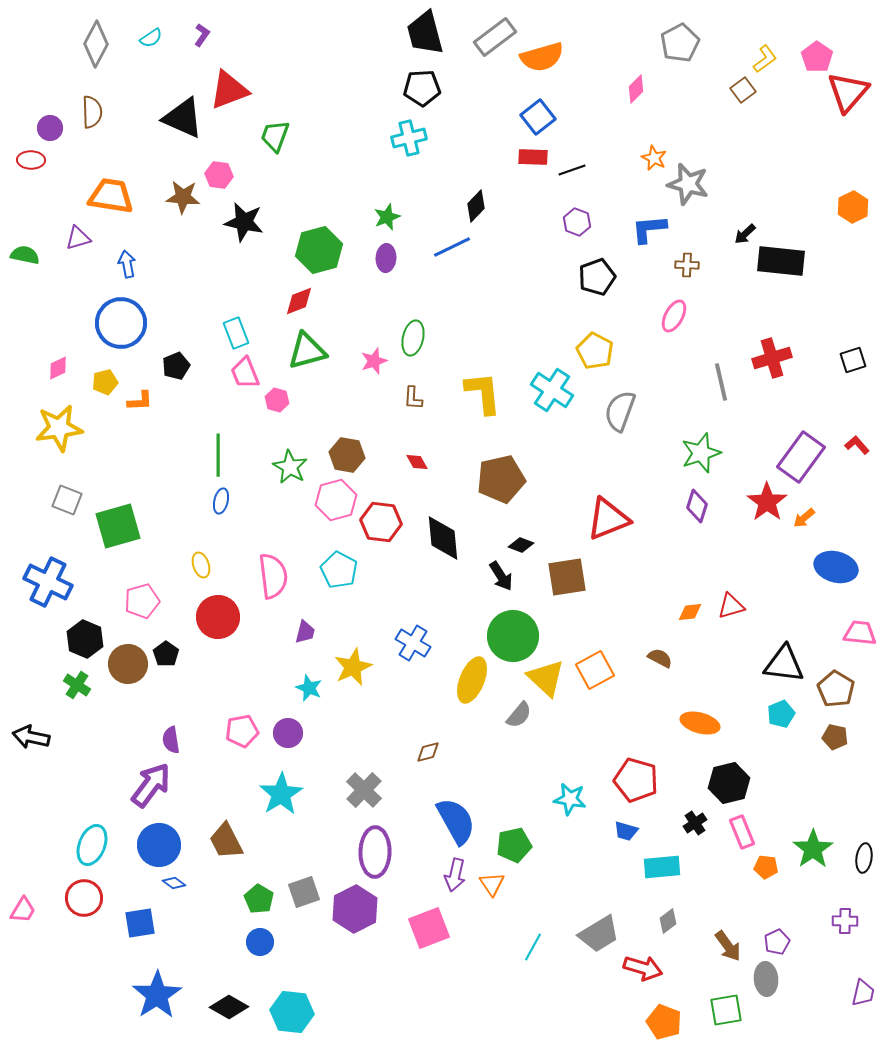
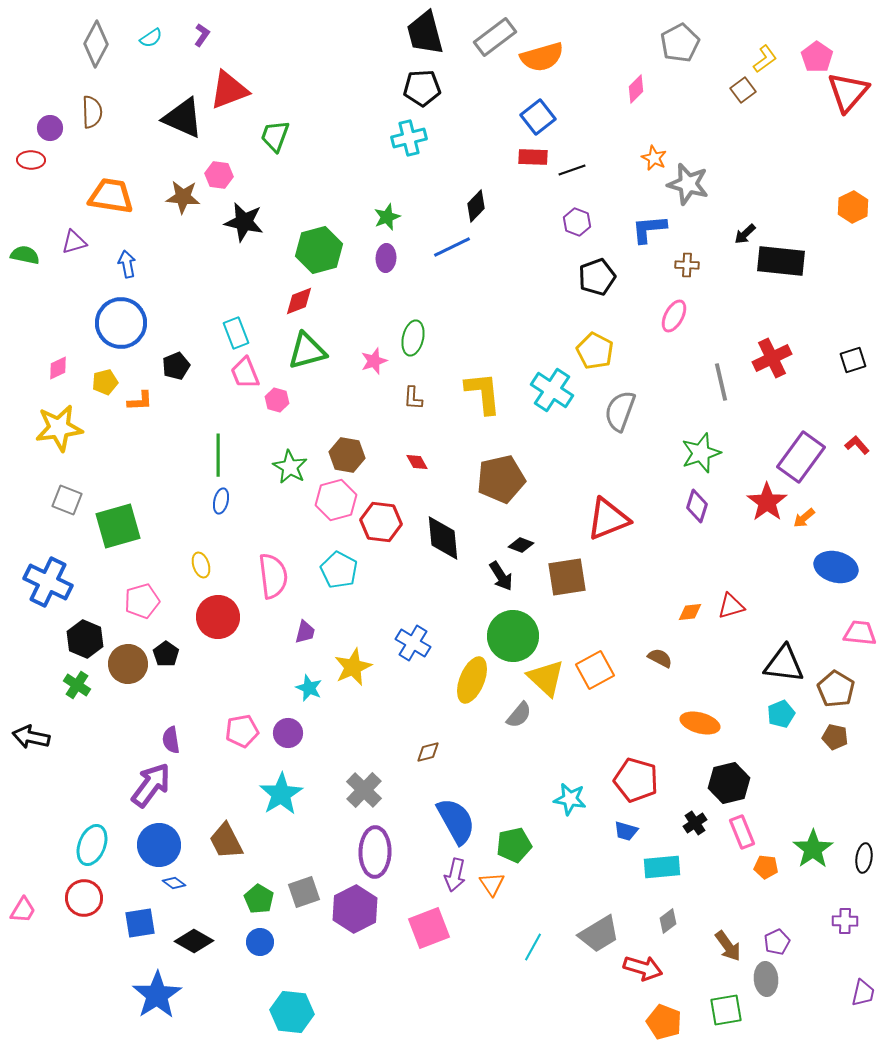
purple triangle at (78, 238): moved 4 px left, 4 px down
red cross at (772, 358): rotated 9 degrees counterclockwise
black diamond at (229, 1007): moved 35 px left, 66 px up
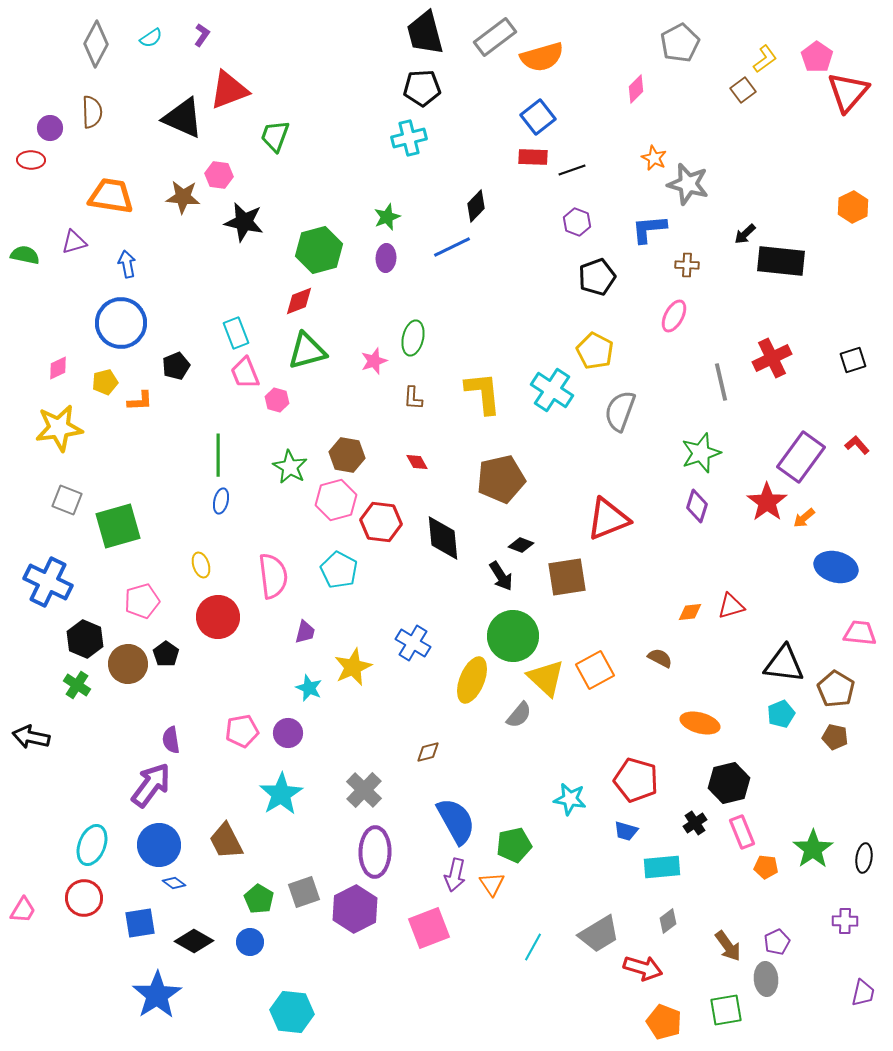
blue circle at (260, 942): moved 10 px left
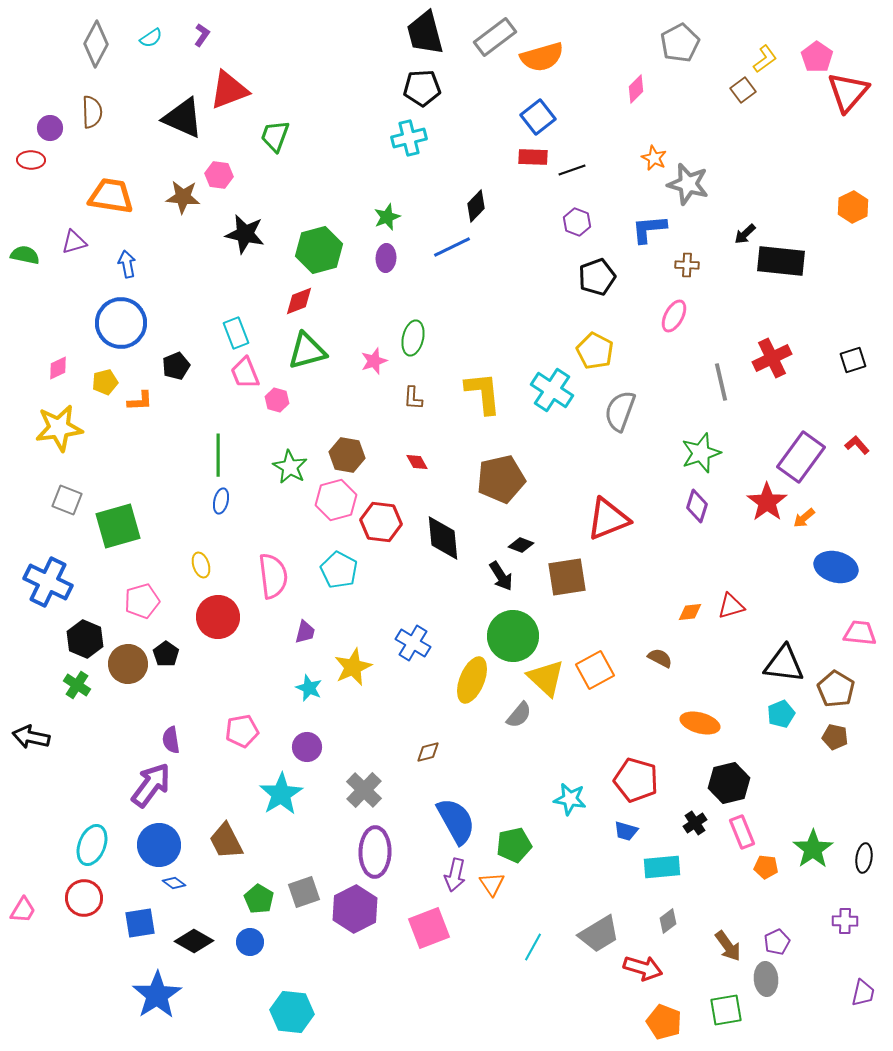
black star at (244, 222): moved 1 px right, 12 px down
purple circle at (288, 733): moved 19 px right, 14 px down
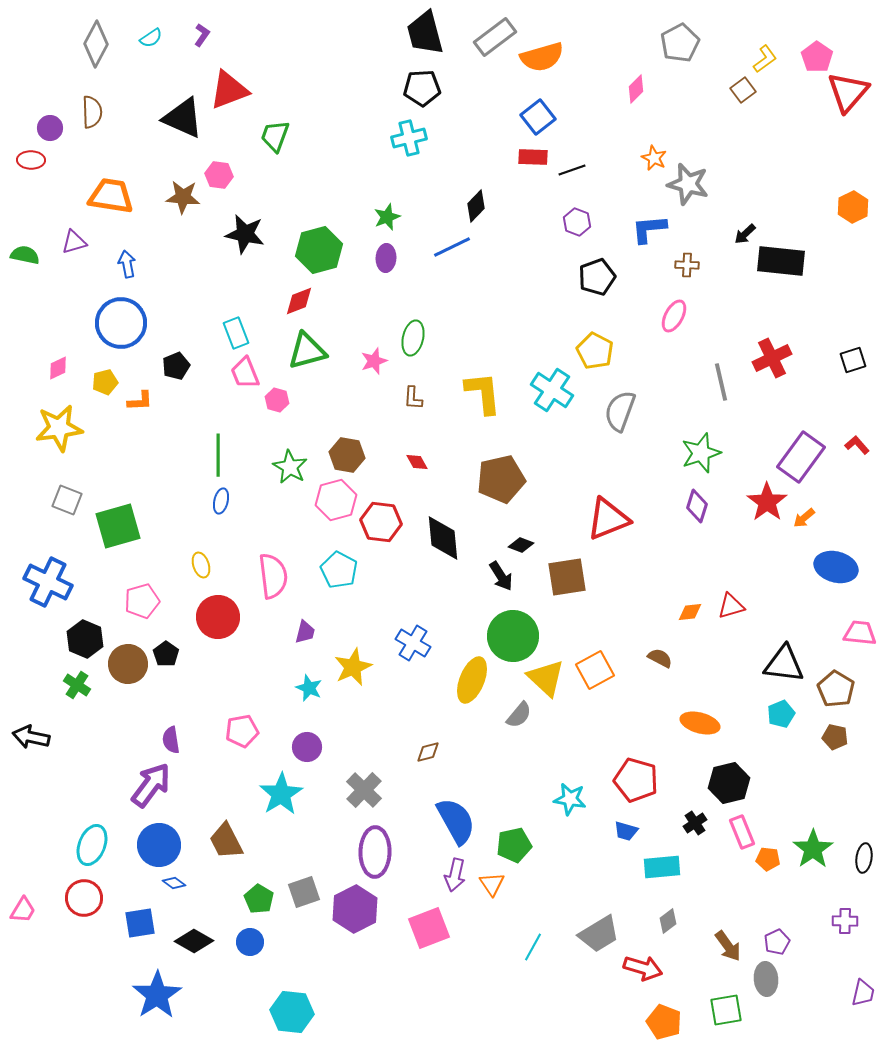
orange pentagon at (766, 867): moved 2 px right, 8 px up
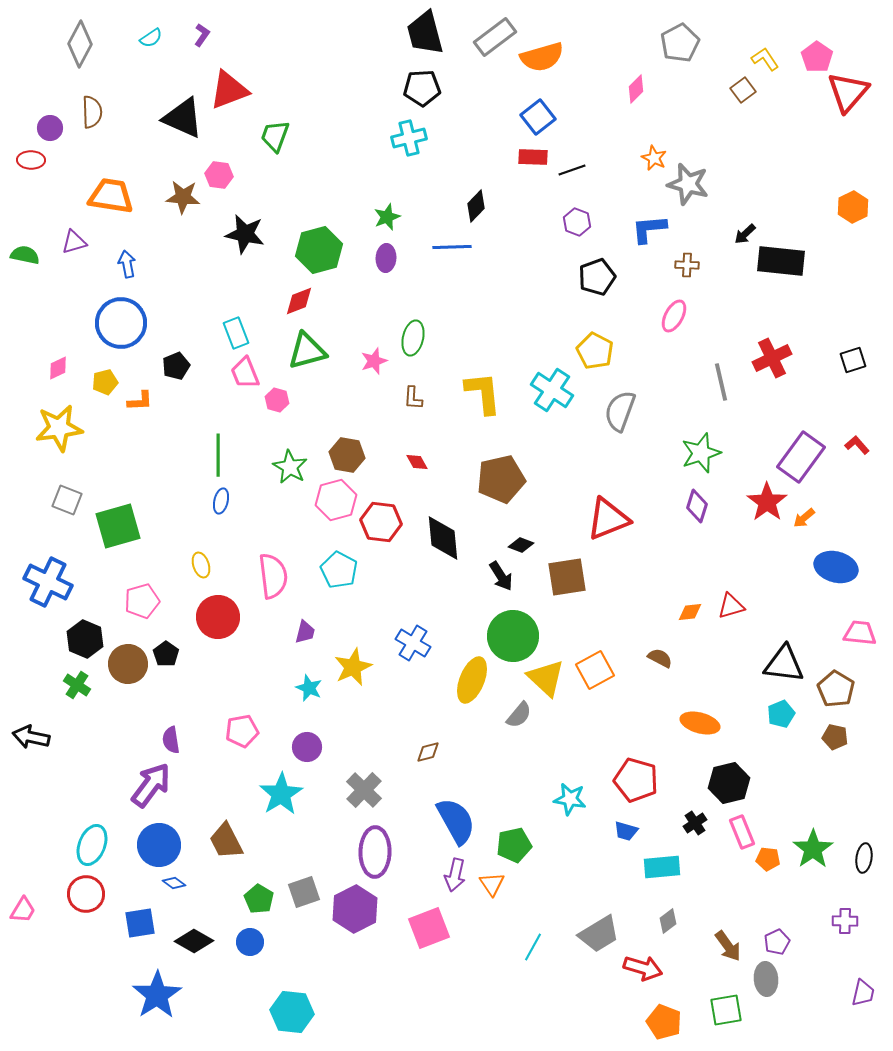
gray diamond at (96, 44): moved 16 px left
yellow L-shape at (765, 59): rotated 88 degrees counterclockwise
blue line at (452, 247): rotated 24 degrees clockwise
red circle at (84, 898): moved 2 px right, 4 px up
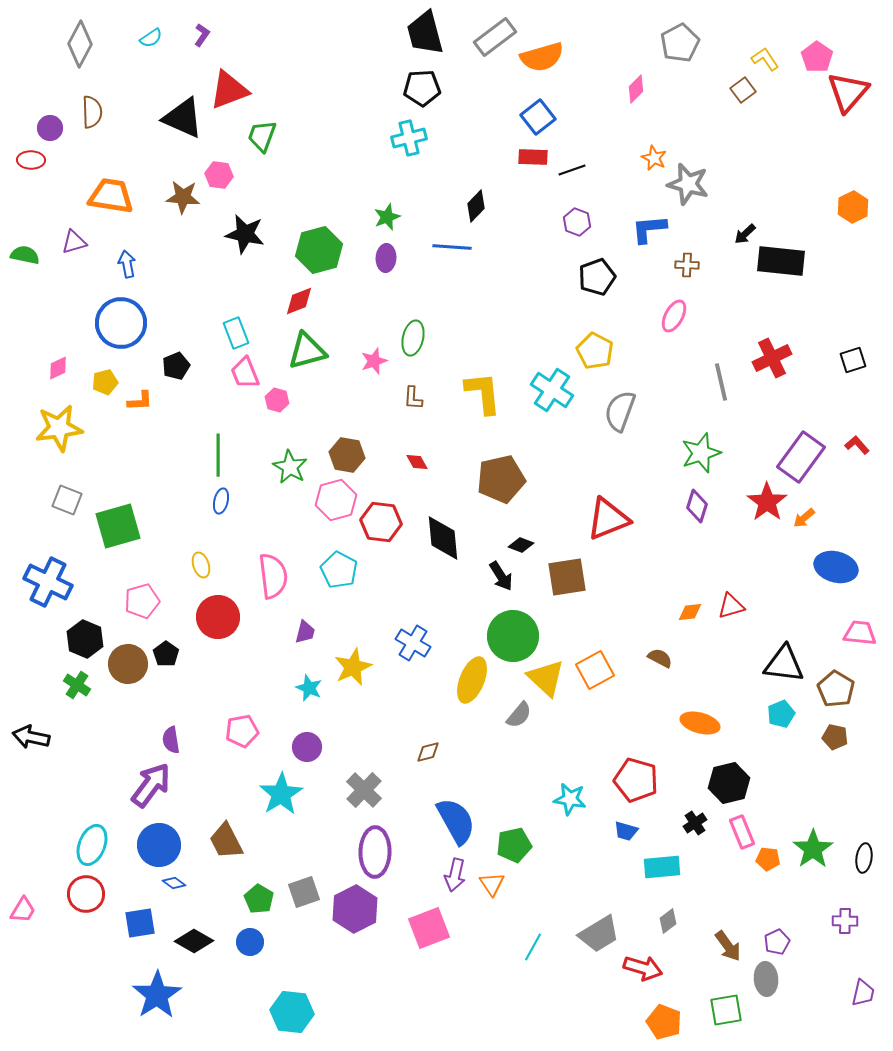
green trapezoid at (275, 136): moved 13 px left
blue line at (452, 247): rotated 6 degrees clockwise
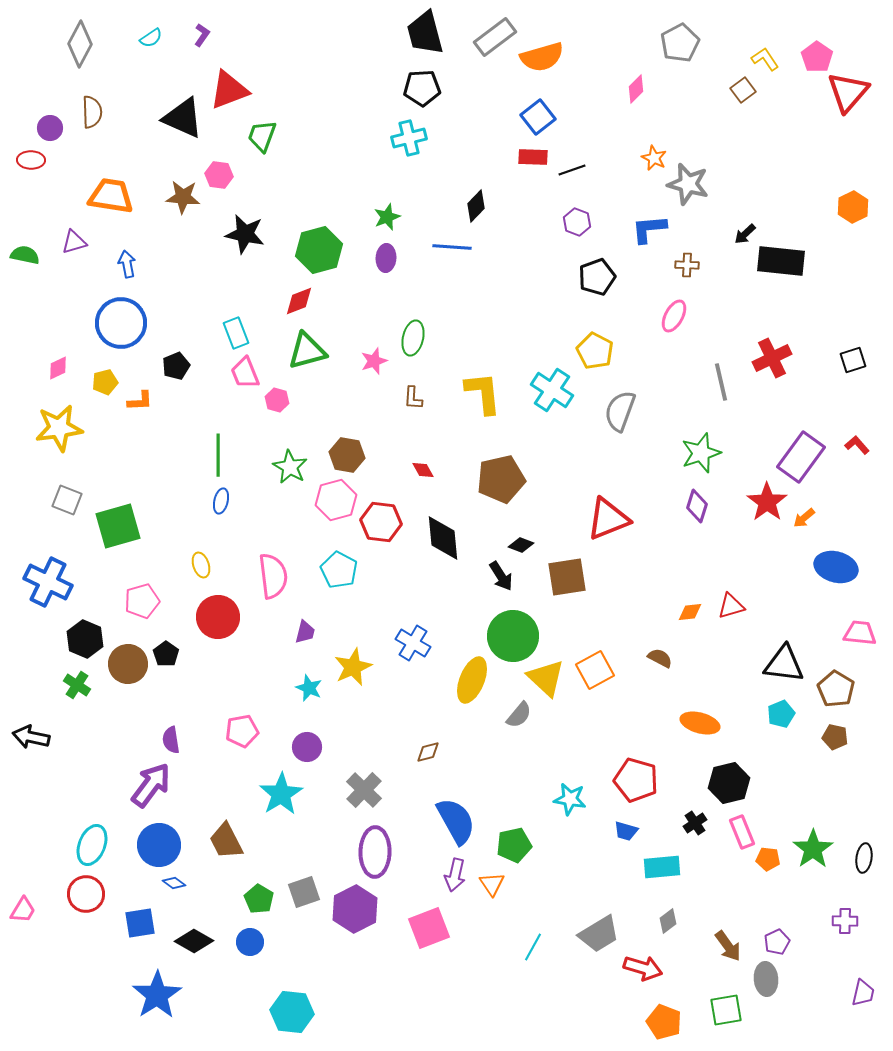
red diamond at (417, 462): moved 6 px right, 8 px down
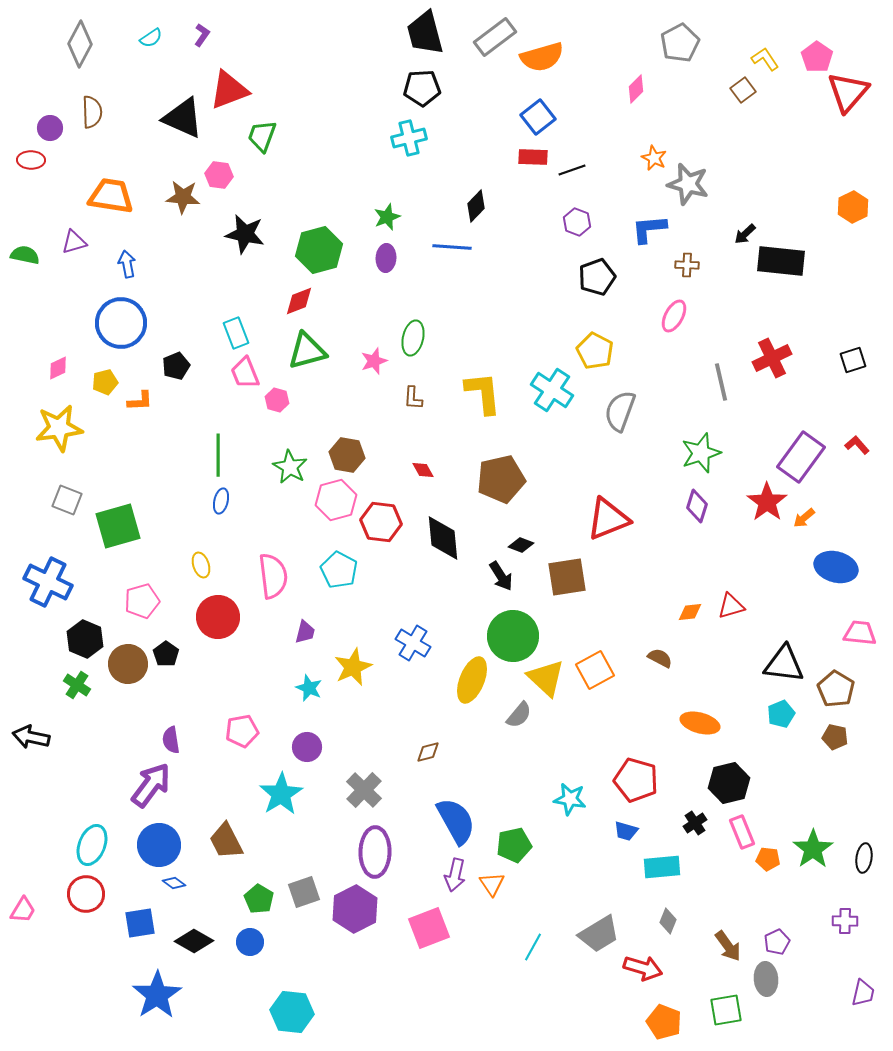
gray diamond at (668, 921): rotated 30 degrees counterclockwise
